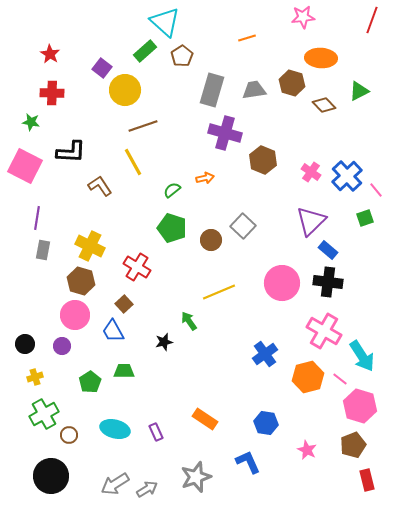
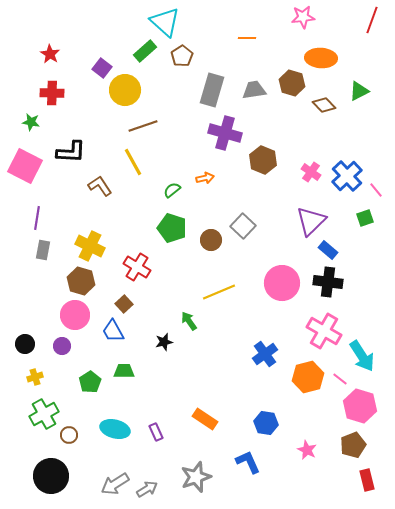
orange line at (247, 38): rotated 18 degrees clockwise
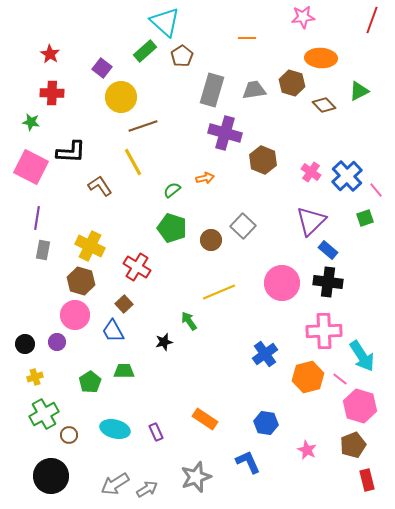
yellow circle at (125, 90): moved 4 px left, 7 px down
pink square at (25, 166): moved 6 px right, 1 px down
pink cross at (324, 331): rotated 32 degrees counterclockwise
purple circle at (62, 346): moved 5 px left, 4 px up
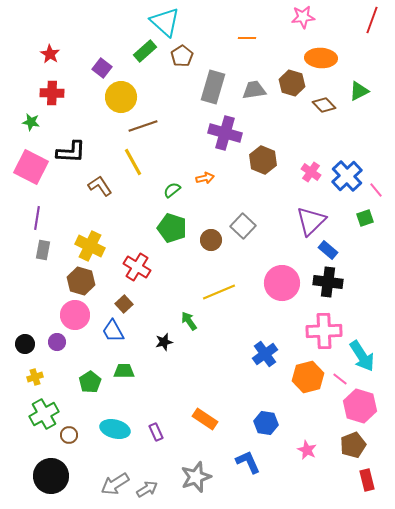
gray rectangle at (212, 90): moved 1 px right, 3 px up
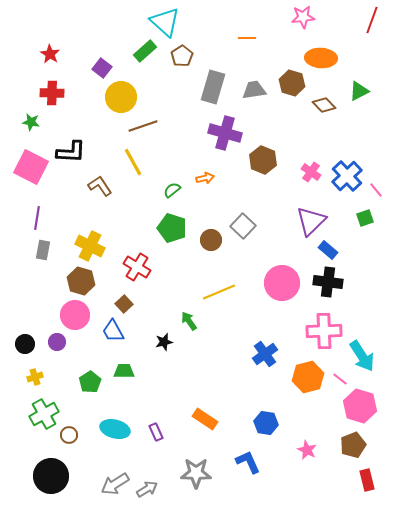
gray star at (196, 477): moved 4 px up; rotated 20 degrees clockwise
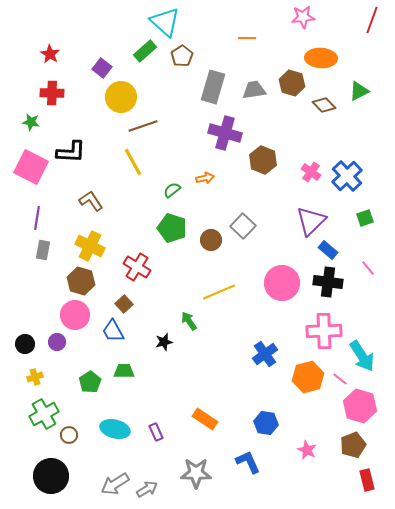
brown L-shape at (100, 186): moved 9 px left, 15 px down
pink line at (376, 190): moved 8 px left, 78 px down
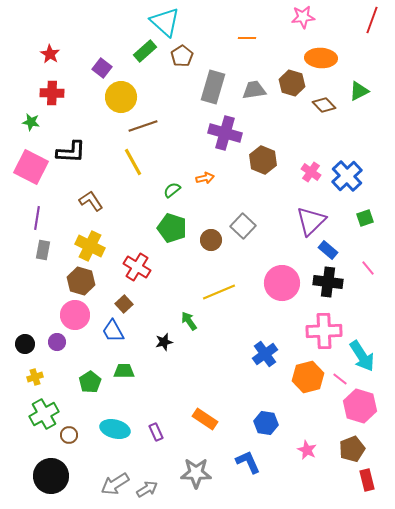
brown pentagon at (353, 445): moved 1 px left, 4 px down
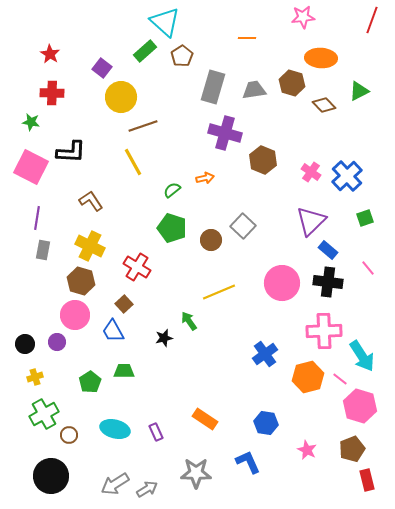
black star at (164, 342): moved 4 px up
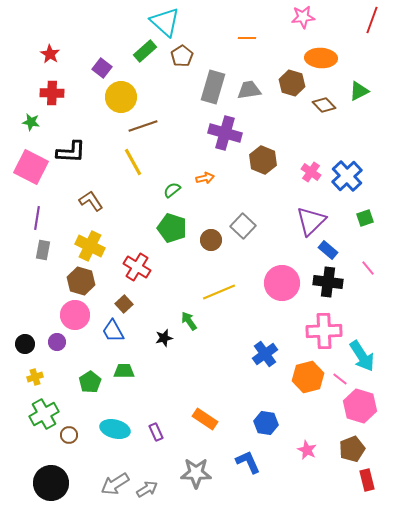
gray trapezoid at (254, 90): moved 5 px left
black circle at (51, 476): moved 7 px down
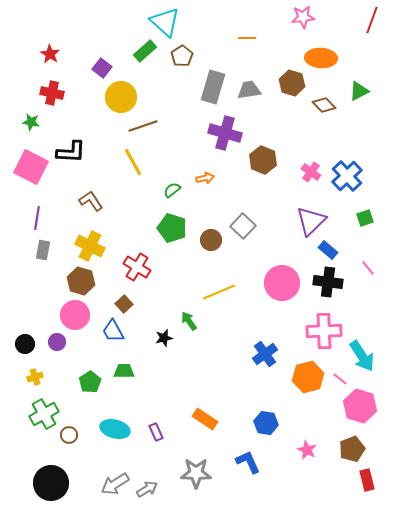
red cross at (52, 93): rotated 10 degrees clockwise
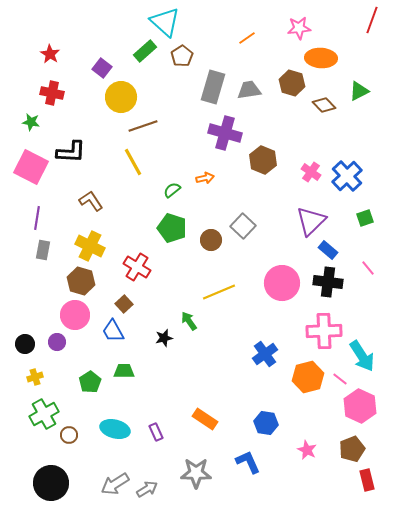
pink star at (303, 17): moved 4 px left, 11 px down
orange line at (247, 38): rotated 36 degrees counterclockwise
pink hexagon at (360, 406): rotated 8 degrees clockwise
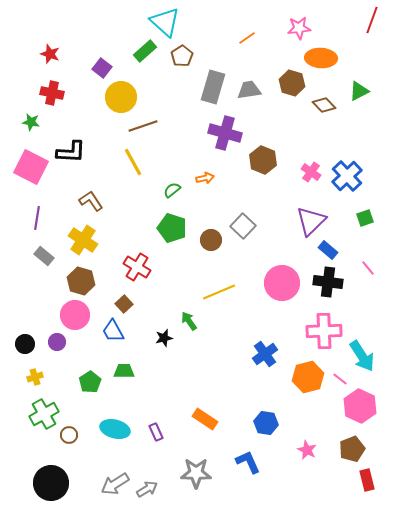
red star at (50, 54): rotated 12 degrees counterclockwise
yellow cross at (90, 246): moved 7 px left, 6 px up; rotated 8 degrees clockwise
gray rectangle at (43, 250): moved 1 px right, 6 px down; rotated 60 degrees counterclockwise
